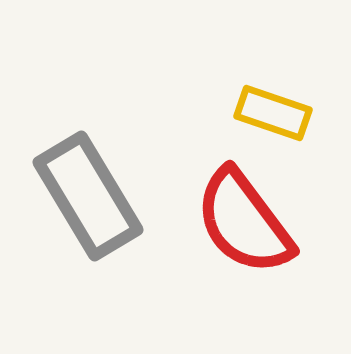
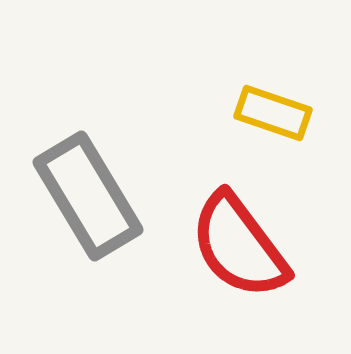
red semicircle: moved 5 px left, 24 px down
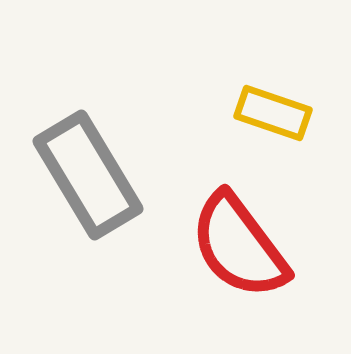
gray rectangle: moved 21 px up
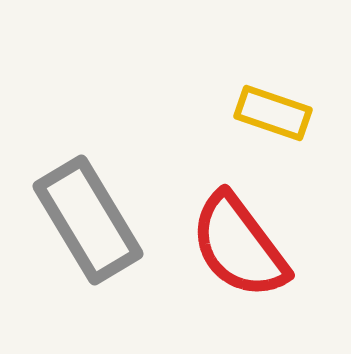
gray rectangle: moved 45 px down
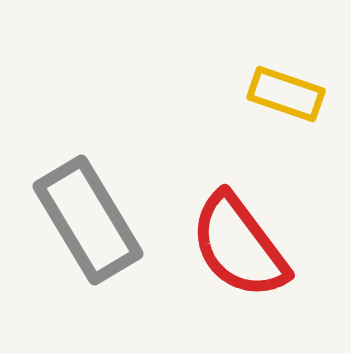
yellow rectangle: moved 13 px right, 19 px up
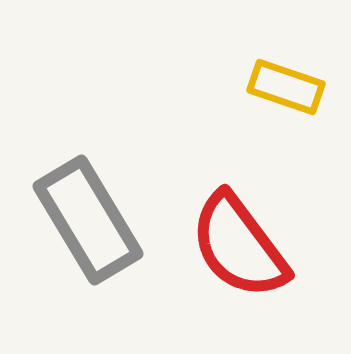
yellow rectangle: moved 7 px up
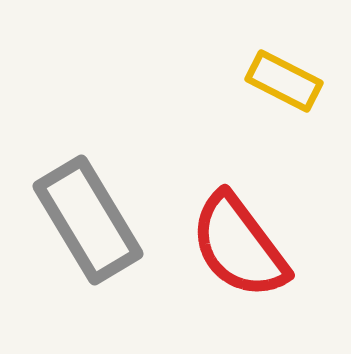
yellow rectangle: moved 2 px left, 6 px up; rotated 8 degrees clockwise
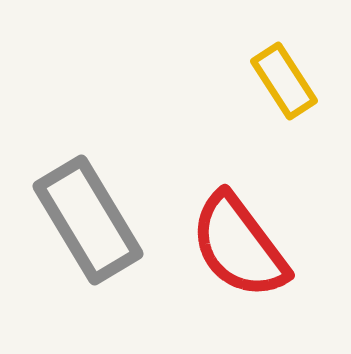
yellow rectangle: rotated 30 degrees clockwise
